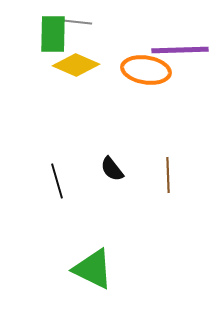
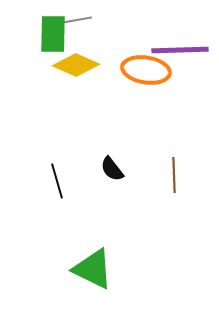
gray line: moved 2 px up; rotated 16 degrees counterclockwise
brown line: moved 6 px right
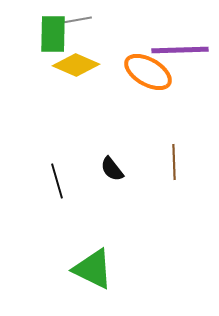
orange ellipse: moved 2 px right, 2 px down; rotated 21 degrees clockwise
brown line: moved 13 px up
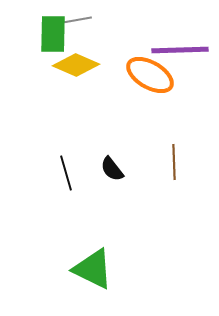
orange ellipse: moved 2 px right, 3 px down
black line: moved 9 px right, 8 px up
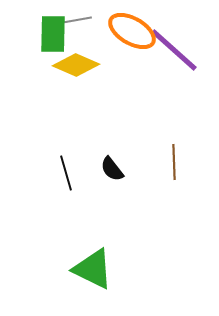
purple line: moved 6 px left; rotated 44 degrees clockwise
orange ellipse: moved 18 px left, 44 px up
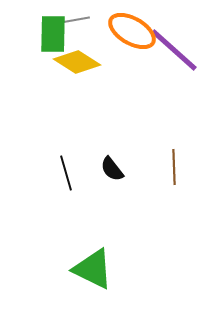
gray line: moved 2 px left
yellow diamond: moved 1 px right, 3 px up; rotated 9 degrees clockwise
brown line: moved 5 px down
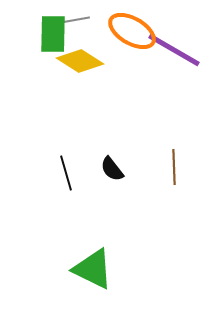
purple line: rotated 12 degrees counterclockwise
yellow diamond: moved 3 px right, 1 px up
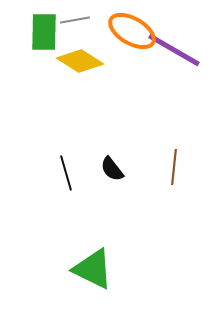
green rectangle: moved 9 px left, 2 px up
brown line: rotated 8 degrees clockwise
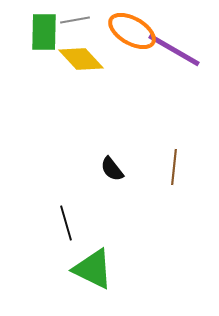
yellow diamond: moved 1 px right, 2 px up; rotated 15 degrees clockwise
black line: moved 50 px down
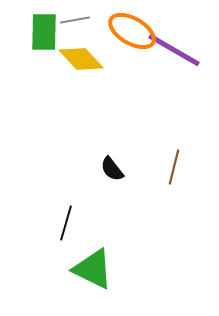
brown line: rotated 8 degrees clockwise
black line: rotated 32 degrees clockwise
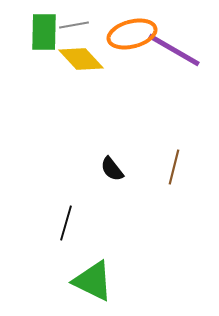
gray line: moved 1 px left, 5 px down
orange ellipse: moved 3 px down; rotated 45 degrees counterclockwise
green triangle: moved 12 px down
